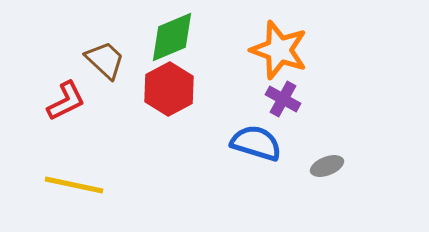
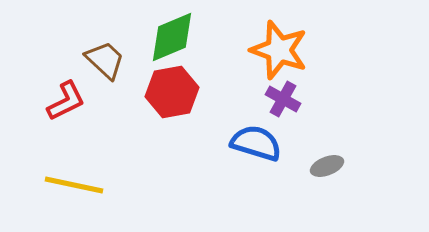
red hexagon: moved 3 px right, 3 px down; rotated 18 degrees clockwise
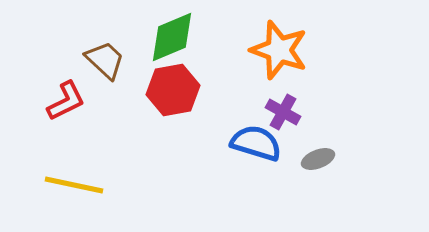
red hexagon: moved 1 px right, 2 px up
purple cross: moved 13 px down
gray ellipse: moved 9 px left, 7 px up
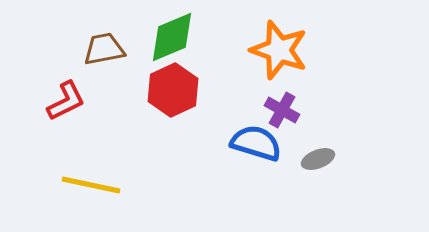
brown trapezoid: moved 1 px left, 11 px up; rotated 54 degrees counterclockwise
red hexagon: rotated 15 degrees counterclockwise
purple cross: moved 1 px left, 2 px up
yellow line: moved 17 px right
